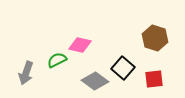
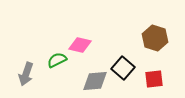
gray arrow: moved 1 px down
gray diamond: rotated 40 degrees counterclockwise
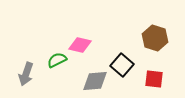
black square: moved 1 px left, 3 px up
red square: rotated 12 degrees clockwise
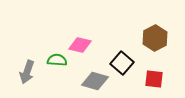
brown hexagon: rotated 15 degrees clockwise
green semicircle: rotated 30 degrees clockwise
black square: moved 2 px up
gray arrow: moved 1 px right, 2 px up
gray diamond: rotated 20 degrees clockwise
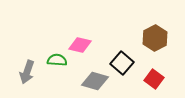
red square: rotated 30 degrees clockwise
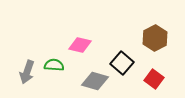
green semicircle: moved 3 px left, 5 px down
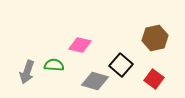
brown hexagon: rotated 15 degrees clockwise
black square: moved 1 px left, 2 px down
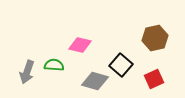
red square: rotated 30 degrees clockwise
